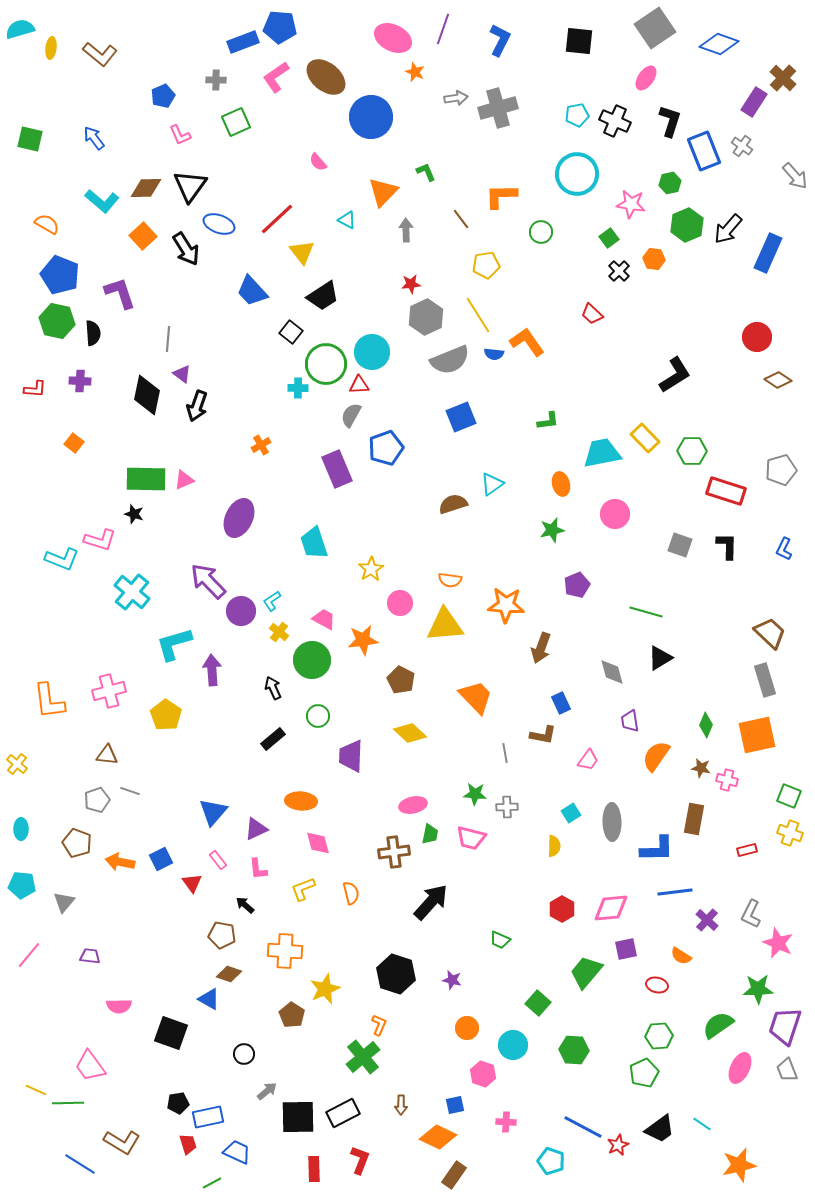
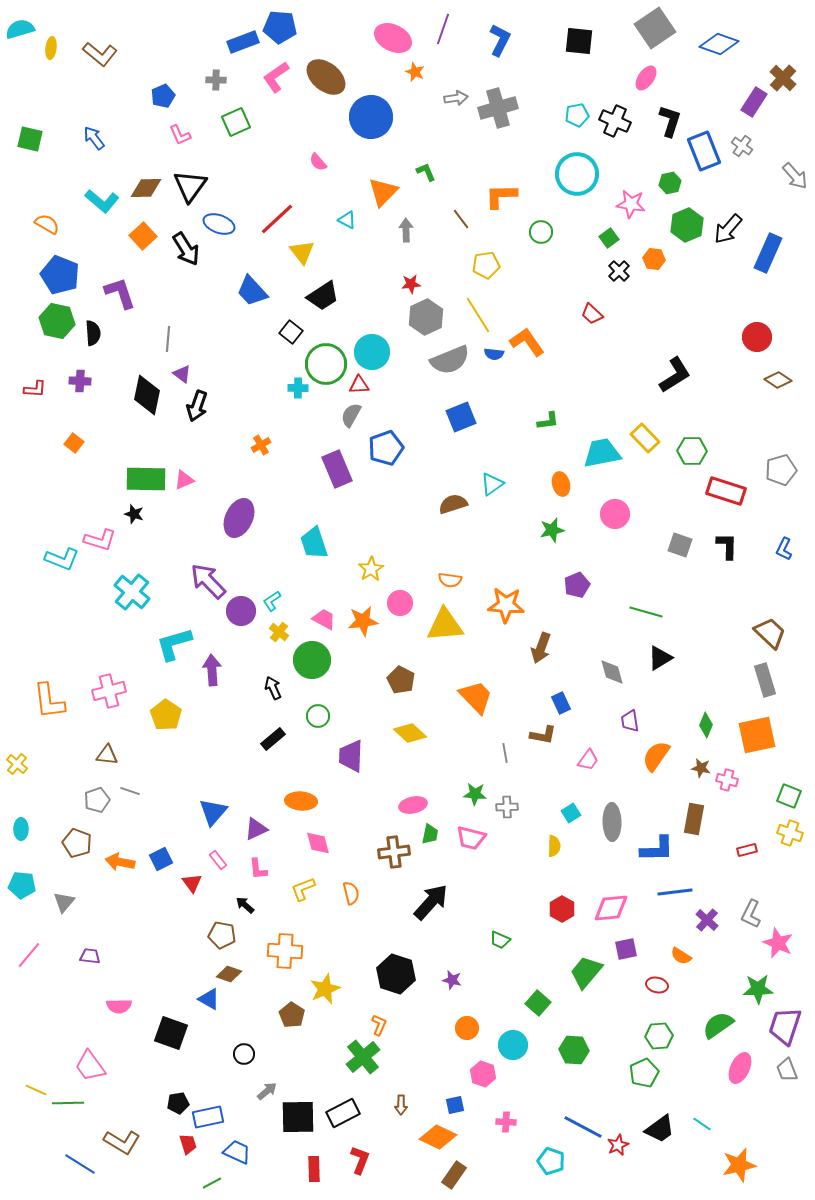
orange star at (363, 640): moved 19 px up
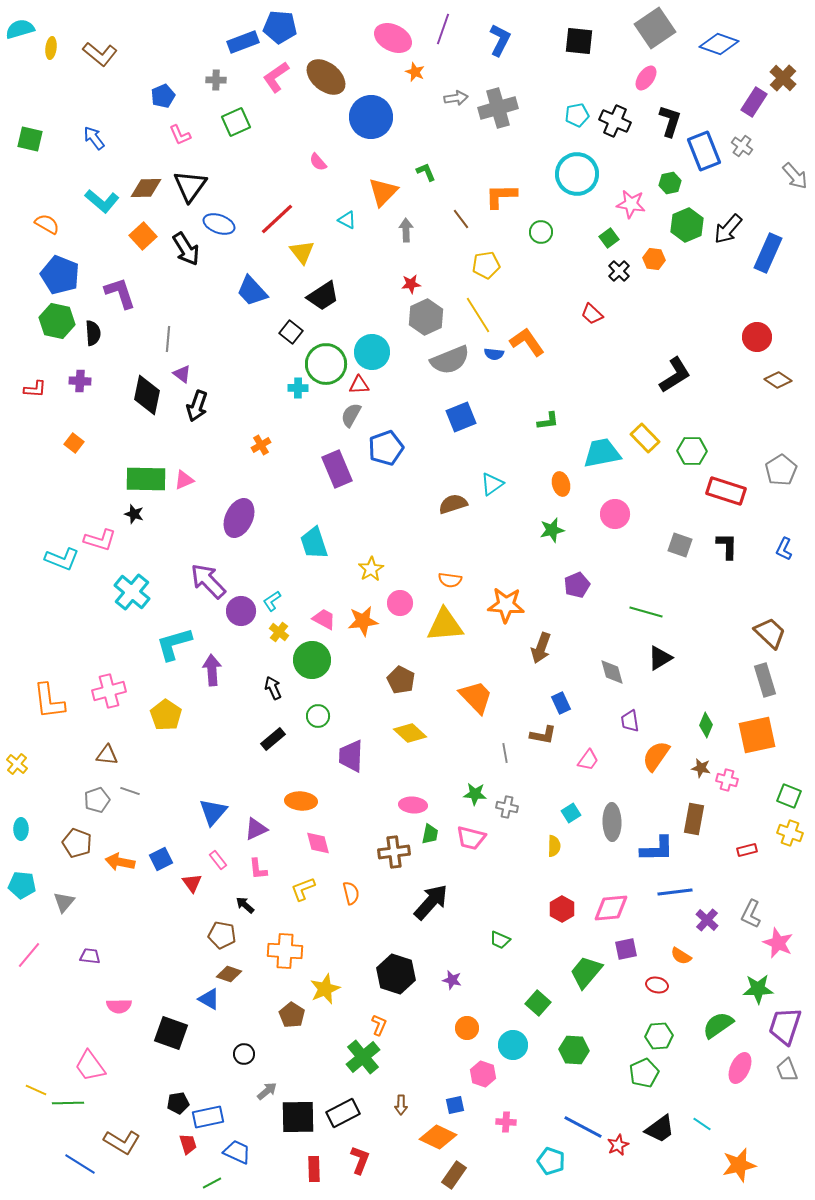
gray pentagon at (781, 470): rotated 16 degrees counterclockwise
pink ellipse at (413, 805): rotated 16 degrees clockwise
gray cross at (507, 807): rotated 15 degrees clockwise
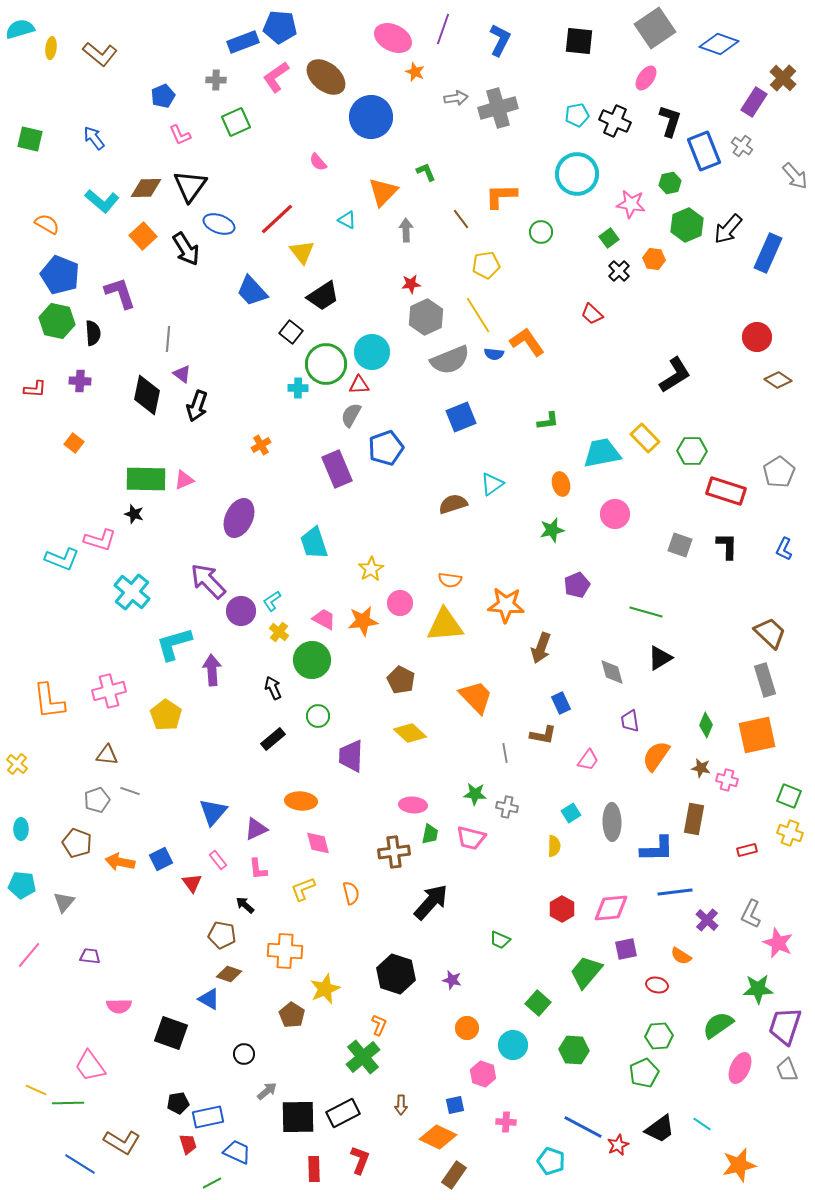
gray pentagon at (781, 470): moved 2 px left, 2 px down
